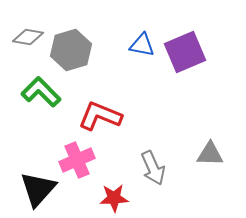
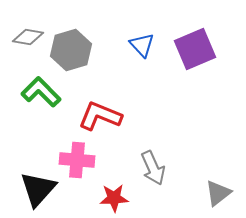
blue triangle: rotated 36 degrees clockwise
purple square: moved 10 px right, 3 px up
gray triangle: moved 8 px right, 39 px down; rotated 40 degrees counterclockwise
pink cross: rotated 28 degrees clockwise
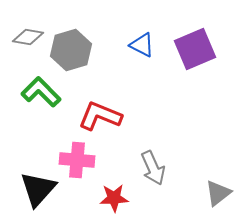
blue triangle: rotated 20 degrees counterclockwise
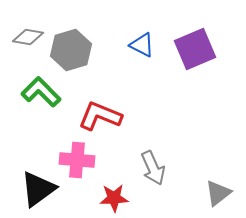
black triangle: rotated 12 degrees clockwise
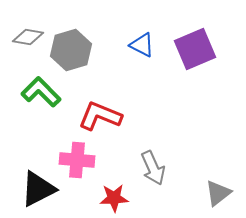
black triangle: rotated 9 degrees clockwise
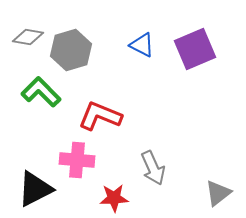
black triangle: moved 3 px left
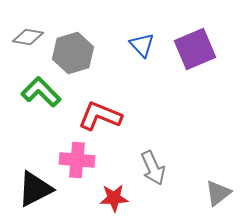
blue triangle: rotated 20 degrees clockwise
gray hexagon: moved 2 px right, 3 px down
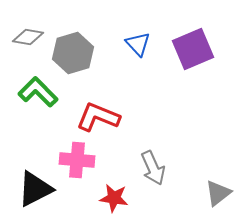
blue triangle: moved 4 px left, 1 px up
purple square: moved 2 px left
green L-shape: moved 3 px left
red L-shape: moved 2 px left, 1 px down
red star: rotated 12 degrees clockwise
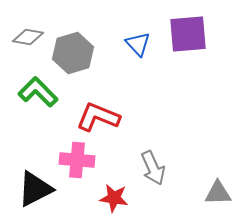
purple square: moved 5 px left, 15 px up; rotated 18 degrees clockwise
gray triangle: rotated 36 degrees clockwise
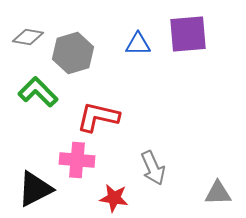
blue triangle: rotated 48 degrees counterclockwise
red L-shape: rotated 9 degrees counterclockwise
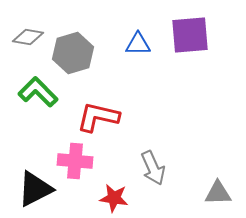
purple square: moved 2 px right, 1 px down
pink cross: moved 2 px left, 1 px down
